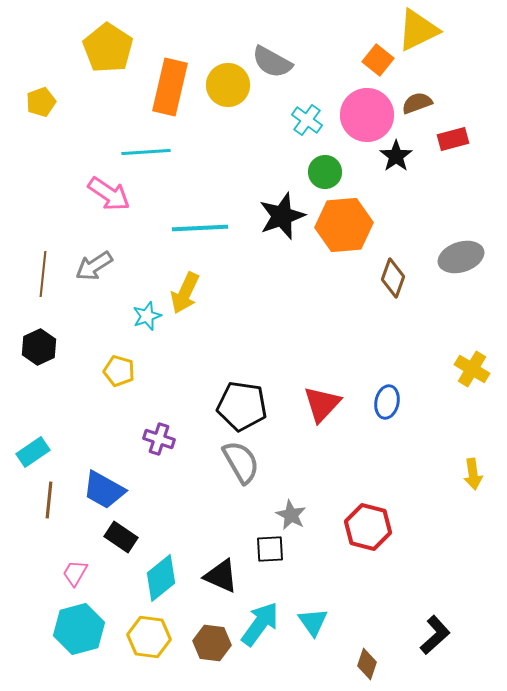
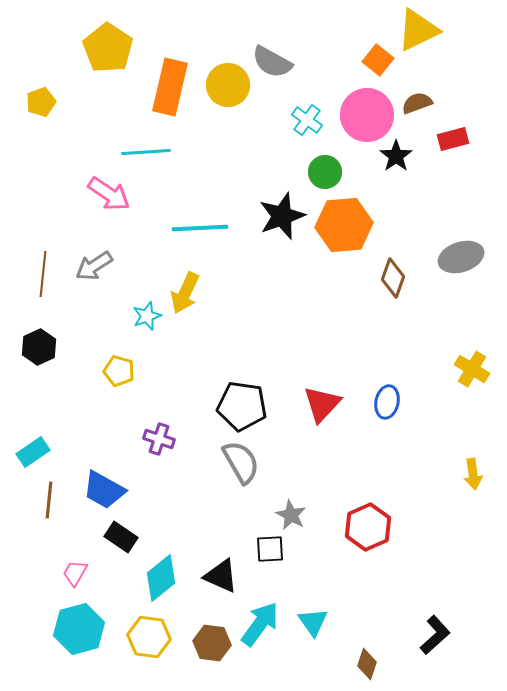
red hexagon at (368, 527): rotated 21 degrees clockwise
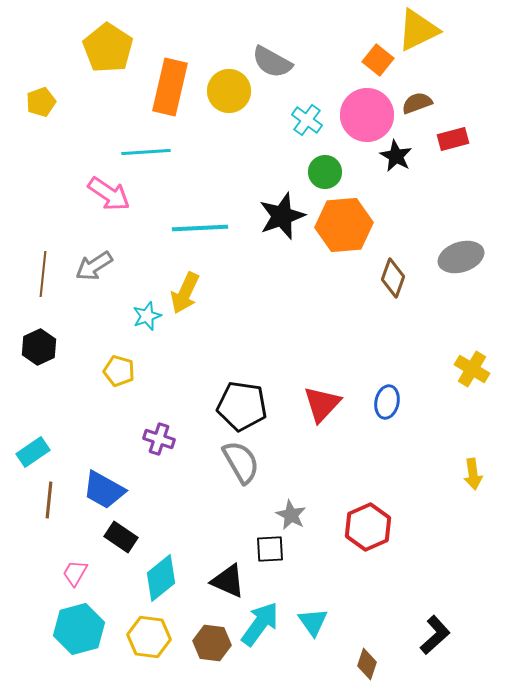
yellow circle at (228, 85): moved 1 px right, 6 px down
black star at (396, 156): rotated 8 degrees counterclockwise
black triangle at (221, 576): moved 7 px right, 5 px down
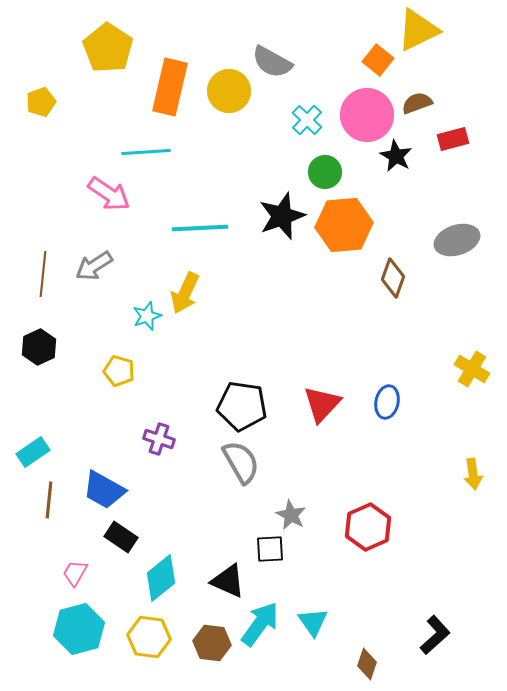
cyan cross at (307, 120): rotated 8 degrees clockwise
gray ellipse at (461, 257): moved 4 px left, 17 px up
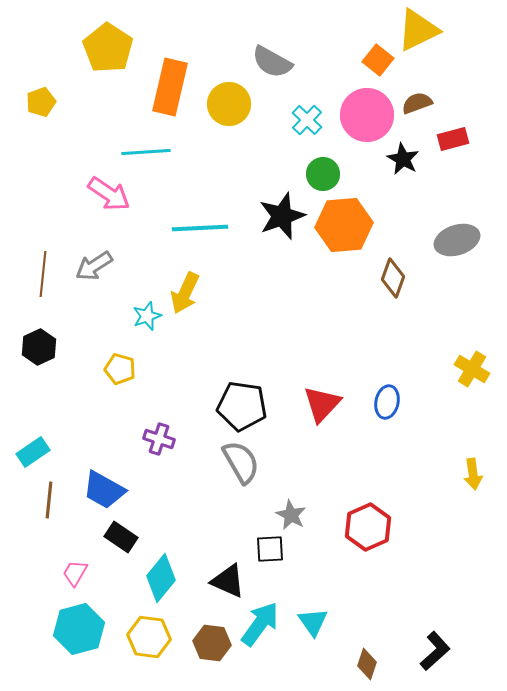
yellow circle at (229, 91): moved 13 px down
black star at (396, 156): moved 7 px right, 3 px down
green circle at (325, 172): moved 2 px left, 2 px down
yellow pentagon at (119, 371): moved 1 px right, 2 px up
cyan diamond at (161, 578): rotated 12 degrees counterclockwise
black L-shape at (435, 635): moved 16 px down
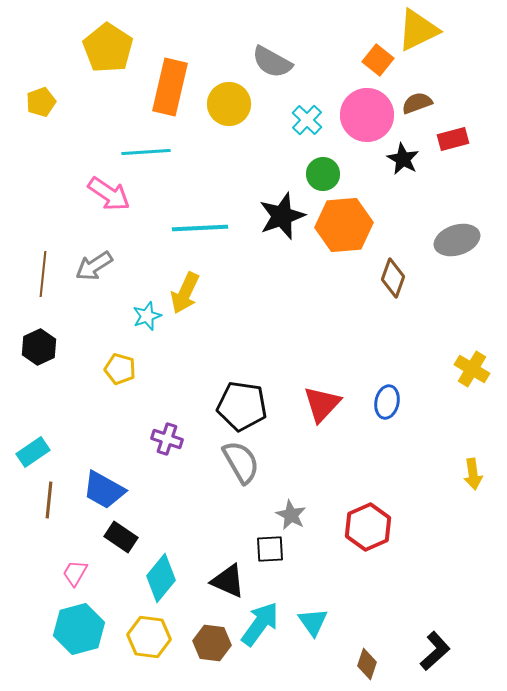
purple cross at (159, 439): moved 8 px right
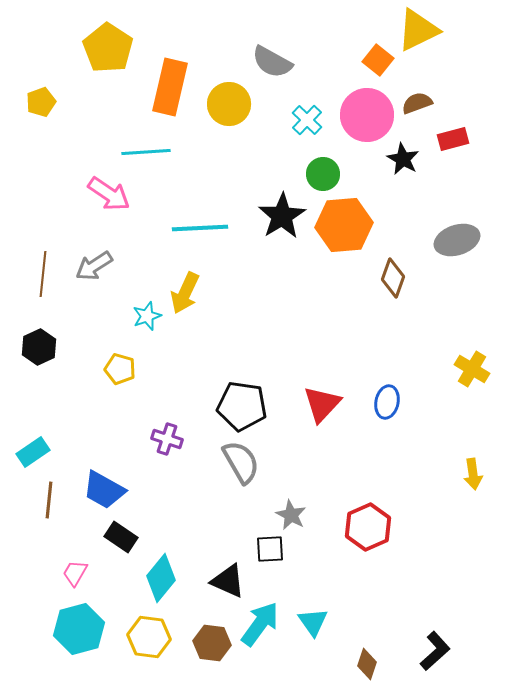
black star at (282, 216): rotated 12 degrees counterclockwise
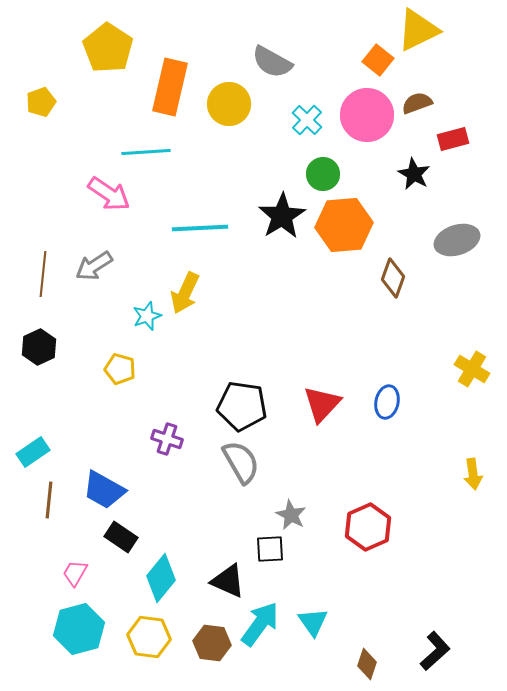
black star at (403, 159): moved 11 px right, 15 px down
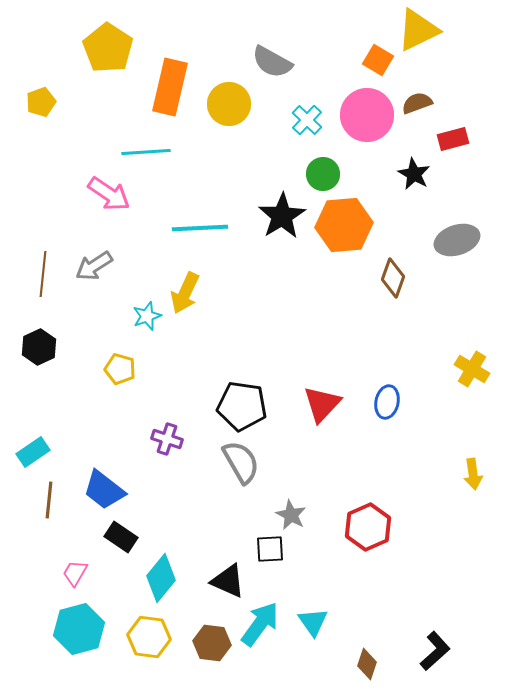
orange square at (378, 60): rotated 8 degrees counterclockwise
blue trapezoid at (104, 490): rotated 9 degrees clockwise
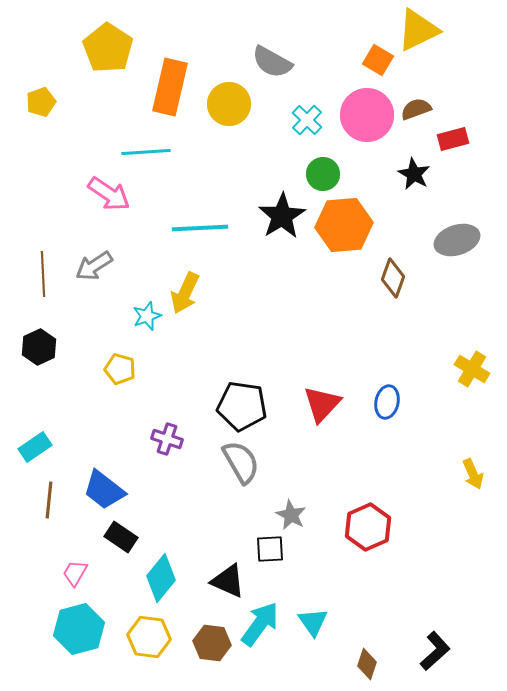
brown semicircle at (417, 103): moved 1 px left, 6 px down
brown line at (43, 274): rotated 9 degrees counterclockwise
cyan rectangle at (33, 452): moved 2 px right, 5 px up
yellow arrow at (473, 474): rotated 16 degrees counterclockwise
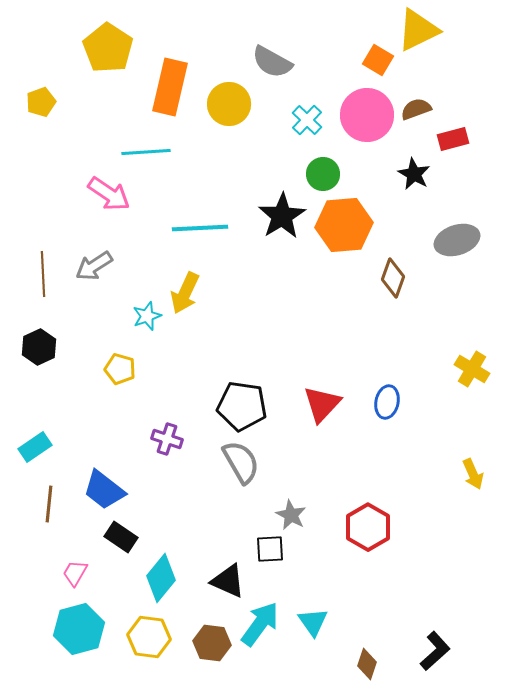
brown line at (49, 500): moved 4 px down
red hexagon at (368, 527): rotated 6 degrees counterclockwise
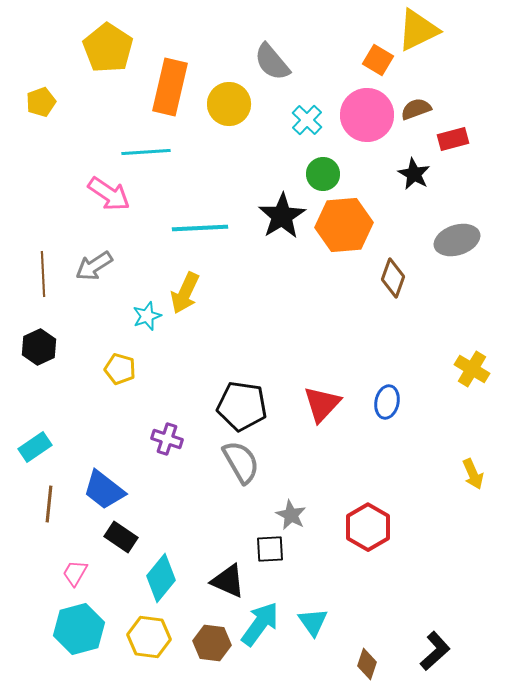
gray semicircle at (272, 62): rotated 21 degrees clockwise
